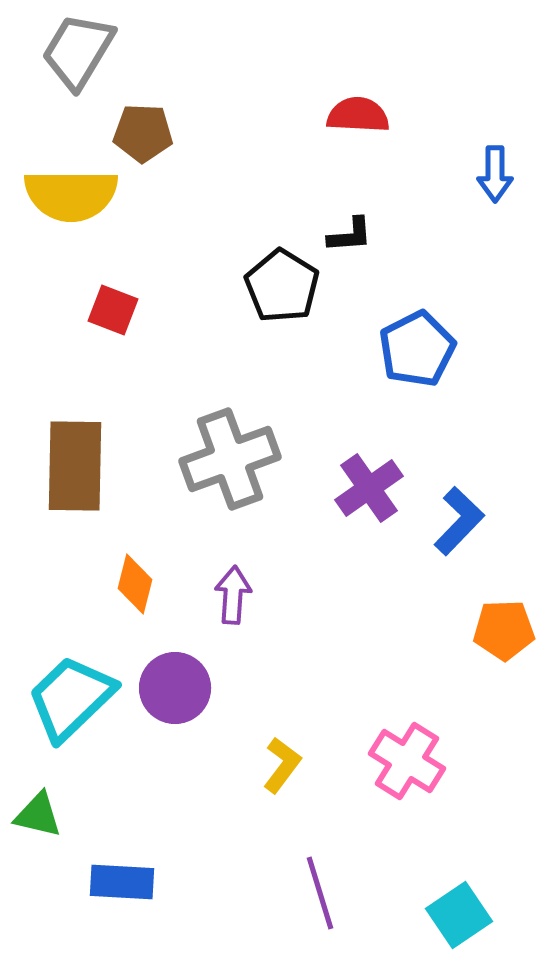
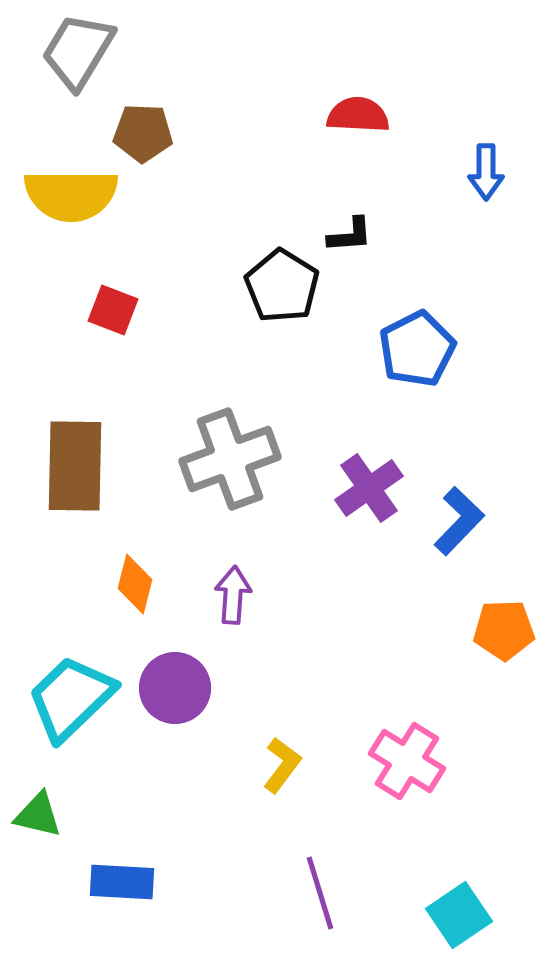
blue arrow: moved 9 px left, 2 px up
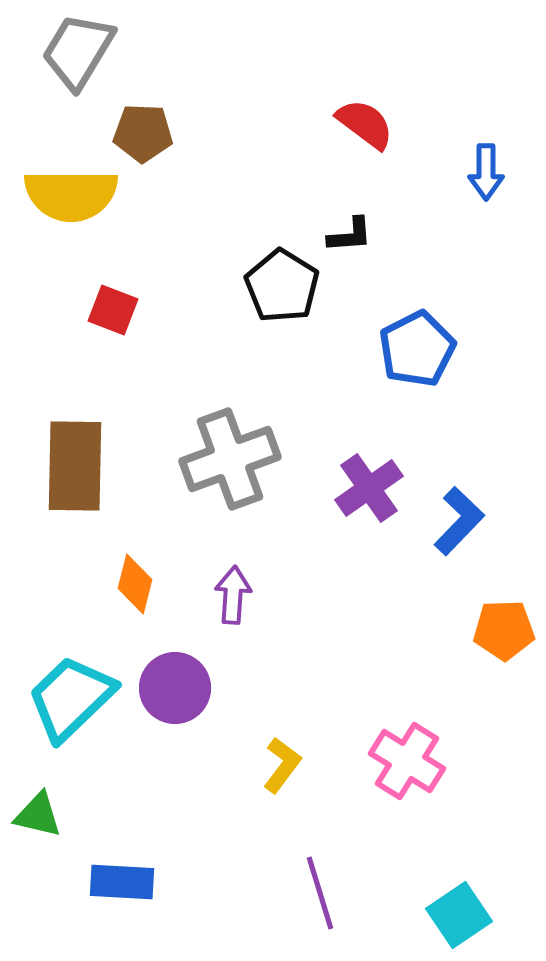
red semicircle: moved 7 px right, 9 px down; rotated 34 degrees clockwise
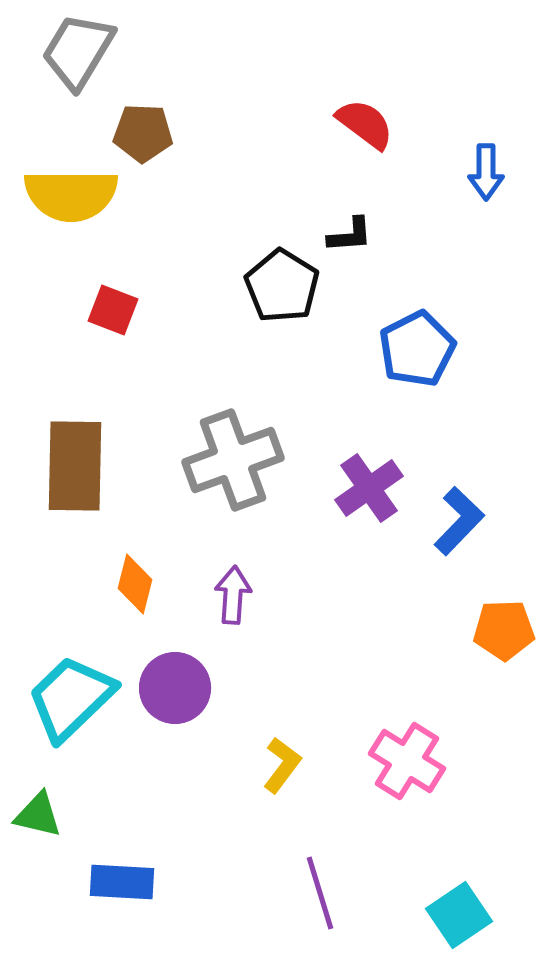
gray cross: moved 3 px right, 1 px down
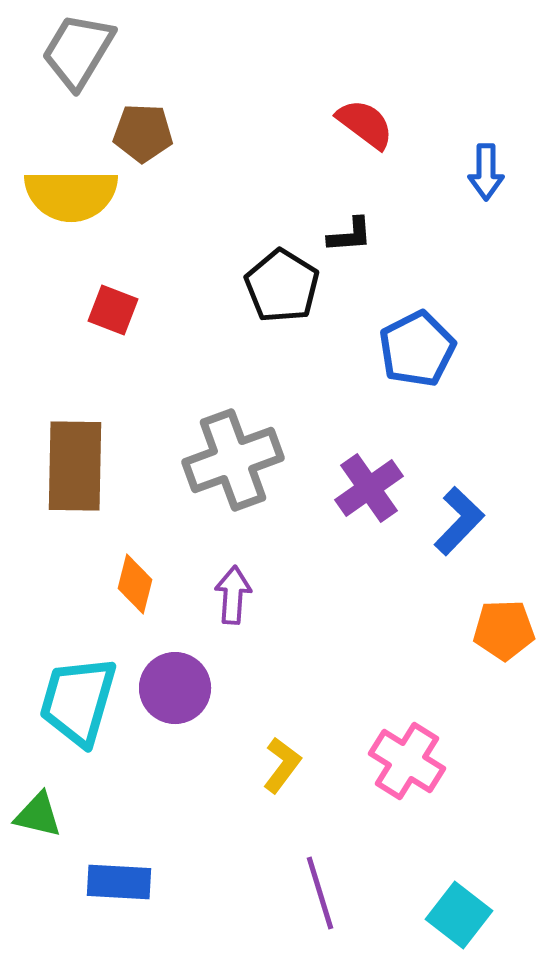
cyan trapezoid: moved 7 px right, 3 px down; rotated 30 degrees counterclockwise
blue rectangle: moved 3 px left
cyan square: rotated 18 degrees counterclockwise
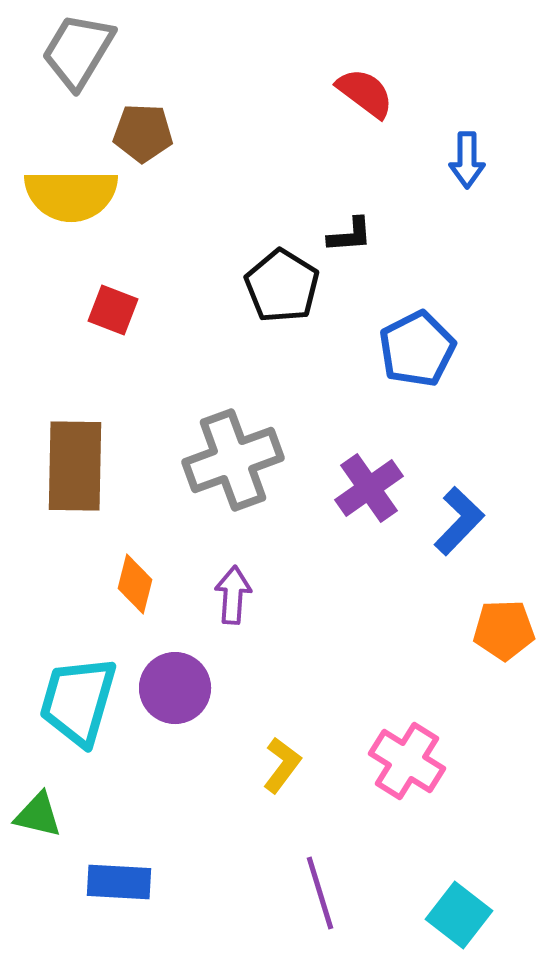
red semicircle: moved 31 px up
blue arrow: moved 19 px left, 12 px up
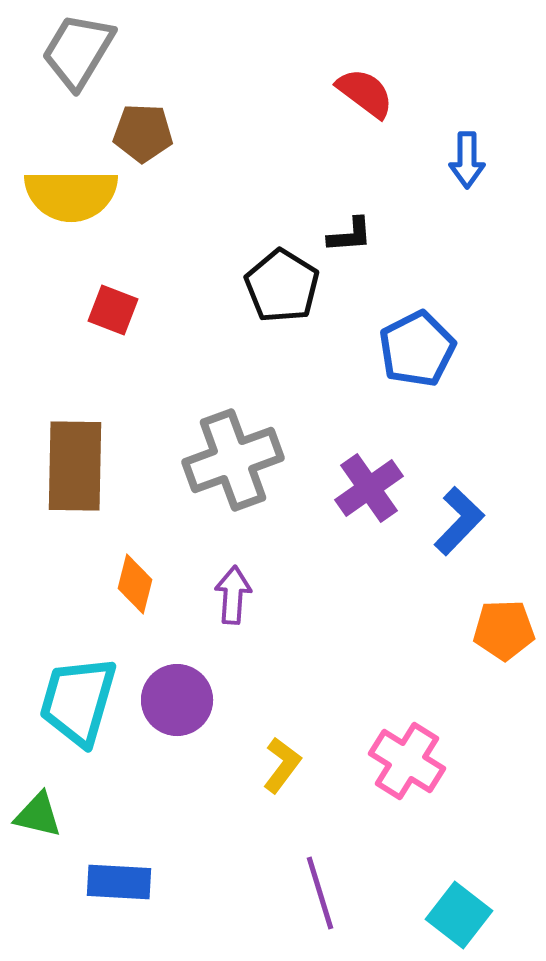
purple circle: moved 2 px right, 12 px down
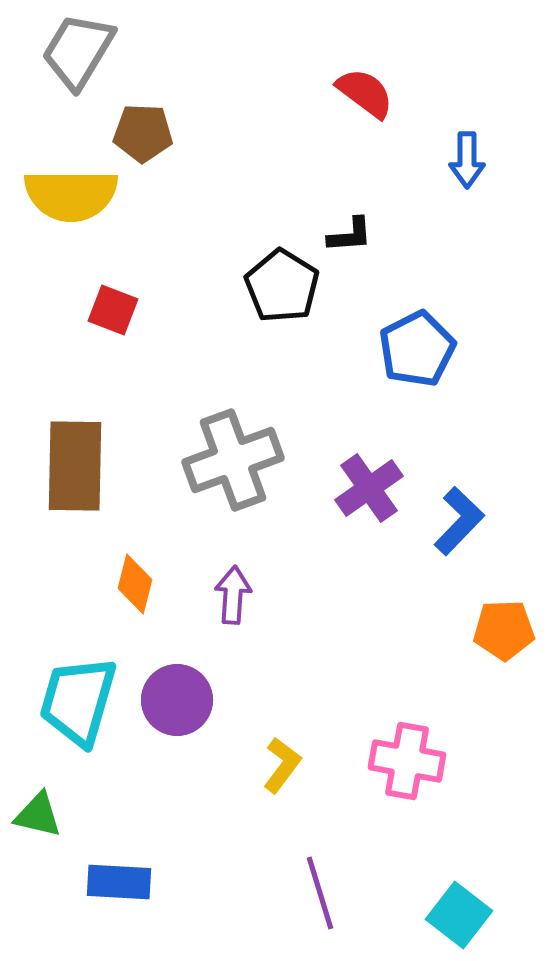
pink cross: rotated 22 degrees counterclockwise
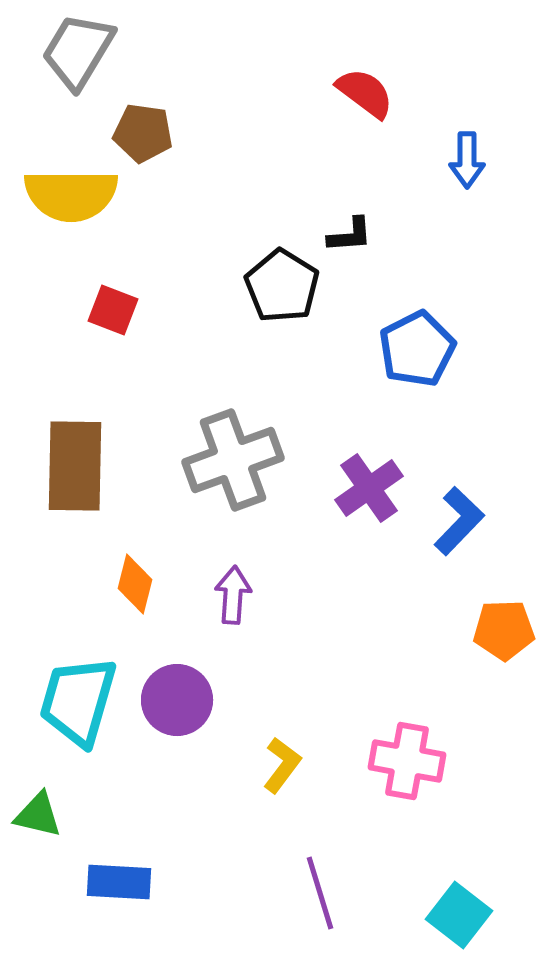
brown pentagon: rotated 6 degrees clockwise
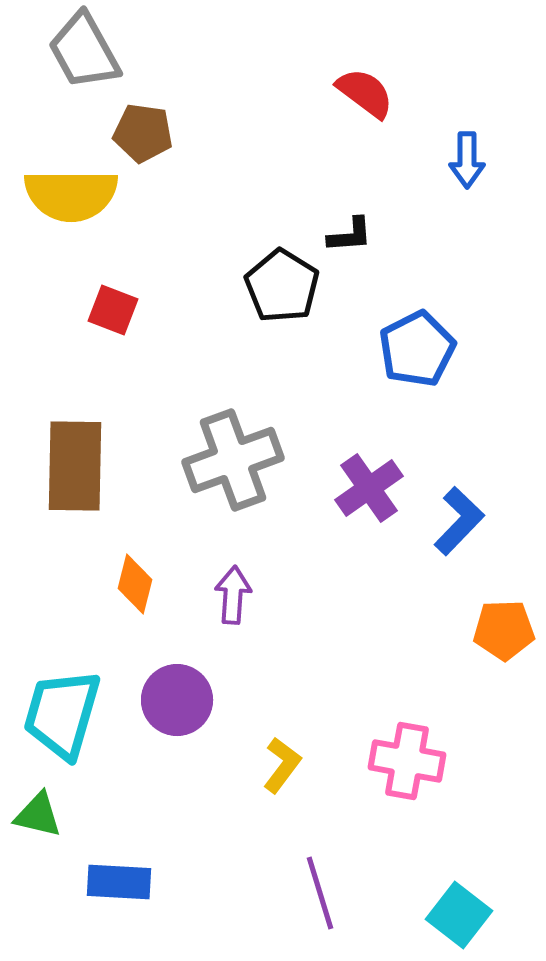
gray trapezoid: moved 6 px right; rotated 60 degrees counterclockwise
cyan trapezoid: moved 16 px left, 13 px down
